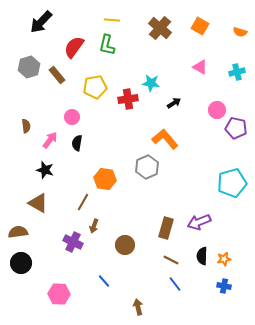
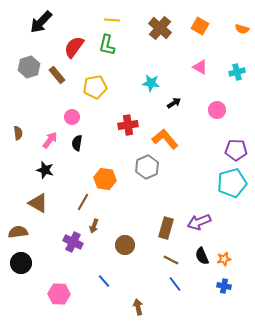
orange semicircle at (240, 32): moved 2 px right, 3 px up
red cross at (128, 99): moved 26 px down
brown semicircle at (26, 126): moved 8 px left, 7 px down
purple pentagon at (236, 128): moved 22 px down; rotated 10 degrees counterclockwise
black semicircle at (202, 256): rotated 24 degrees counterclockwise
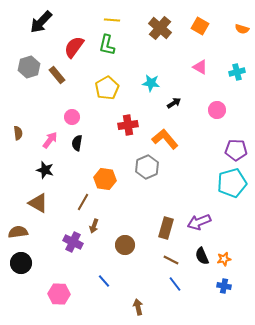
yellow pentagon at (95, 87): moved 12 px right, 1 px down; rotated 20 degrees counterclockwise
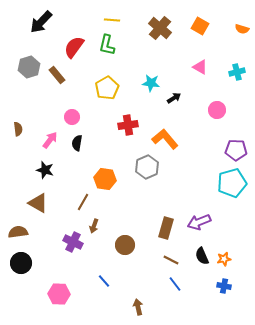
black arrow at (174, 103): moved 5 px up
brown semicircle at (18, 133): moved 4 px up
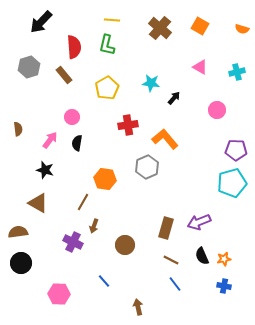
red semicircle at (74, 47): rotated 140 degrees clockwise
brown rectangle at (57, 75): moved 7 px right
black arrow at (174, 98): rotated 16 degrees counterclockwise
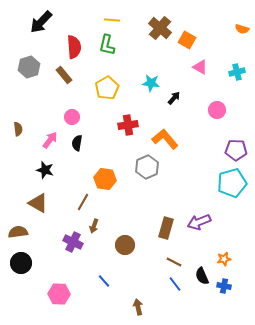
orange square at (200, 26): moved 13 px left, 14 px down
black semicircle at (202, 256): moved 20 px down
brown line at (171, 260): moved 3 px right, 2 px down
